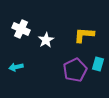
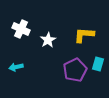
white star: moved 2 px right
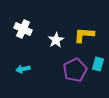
white cross: moved 2 px right
white star: moved 8 px right
cyan arrow: moved 7 px right, 2 px down
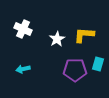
white star: moved 1 px right, 1 px up
purple pentagon: rotated 25 degrees clockwise
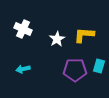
cyan rectangle: moved 1 px right, 2 px down
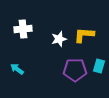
white cross: rotated 30 degrees counterclockwise
white star: moved 2 px right; rotated 14 degrees clockwise
cyan arrow: moved 6 px left; rotated 48 degrees clockwise
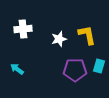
yellow L-shape: moved 3 px right; rotated 75 degrees clockwise
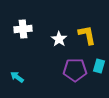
white star: rotated 21 degrees counterclockwise
cyan arrow: moved 8 px down
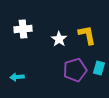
cyan rectangle: moved 2 px down
purple pentagon: rotated 15 degrees counterclockwise
cyan arrow: rotated 40 degrees counterclockwise
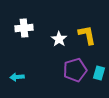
white cross: moved 1 px right, 1 px up
cyan rectangle: moved 5 px down
